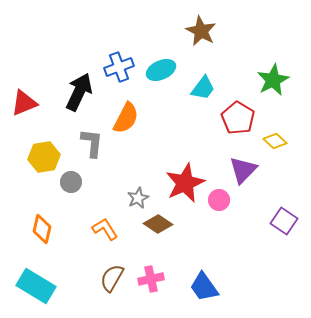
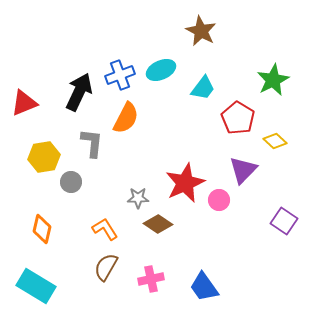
blue cross: moved 1 px right, 8 px down
gray star: rotated 25 degrees clockwise
brown semicircle: moved 6 px left, 11 px up
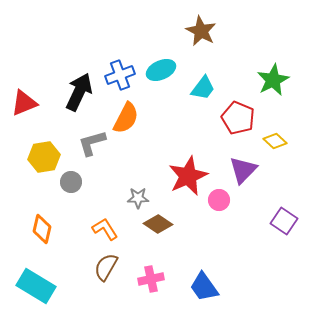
red pentagon: rotated 8 degrees counterclockwise
gray L-shape: rotated 112 degrees counterclockwise
red star: moved 3 px right, 7 px up
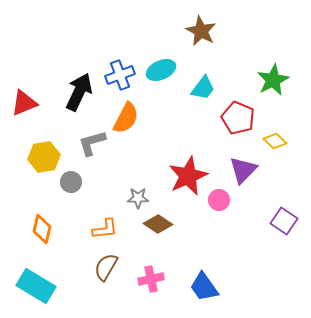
orange L-shape: rotated 116 degrees clockwise
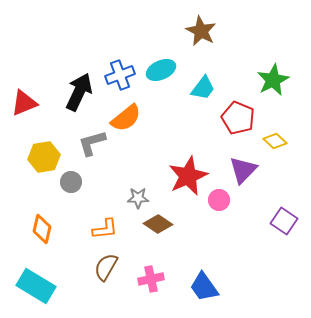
orange semicircle: rotated 24 degrees clockwise
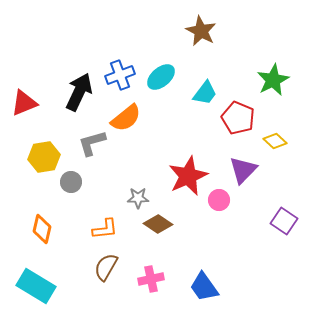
cyan ellipse: moved 7 px down; rotated 16 degrees counterclockwise
cyan trapezoid: moved 2 px right, 5 px down
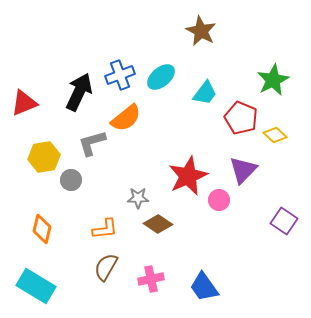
red pentagon: moved 3 px right
yellow diamond: moved 6 px up
gray circle: moved 2 px up
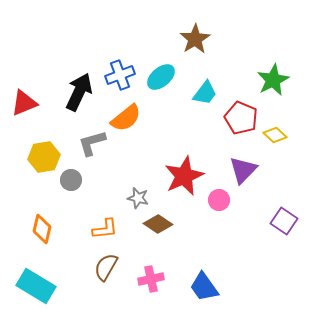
brown star: moved 6 px left, 8 px down; rotated 12 degrees clockwise
red star: moved 4 px left
gray star: rotated 15 degrees clockwise
